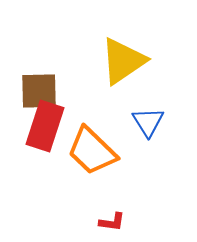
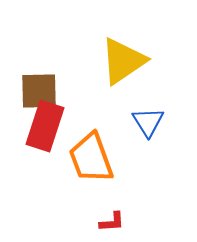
orange trapezoid: moved 1 px left, 7 px down; rotated 26 degrees clockwise
red L-shape: rotated 12 degrees counterclockwise
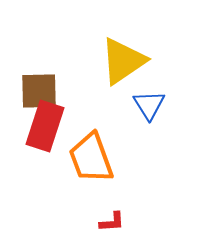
blue triangle: moved 1 px right, 17 px up
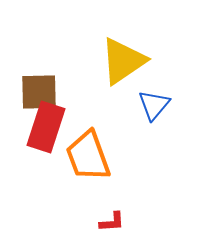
brown square: moved 1 px down
blue triangle: moved 5 px right; rotated 12 degrees clockwise
red rectangle: moved 1 px right, 1 px down
orange trapezoid: moved 3 px left, 2 px up
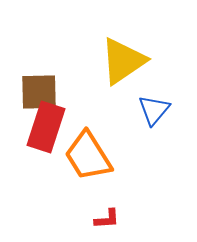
blue triangle: moved 5 px down
orange trapezoid: rotated 12 degrees counterclockwise
red L-shape: moved 5 px left, 3 px up
